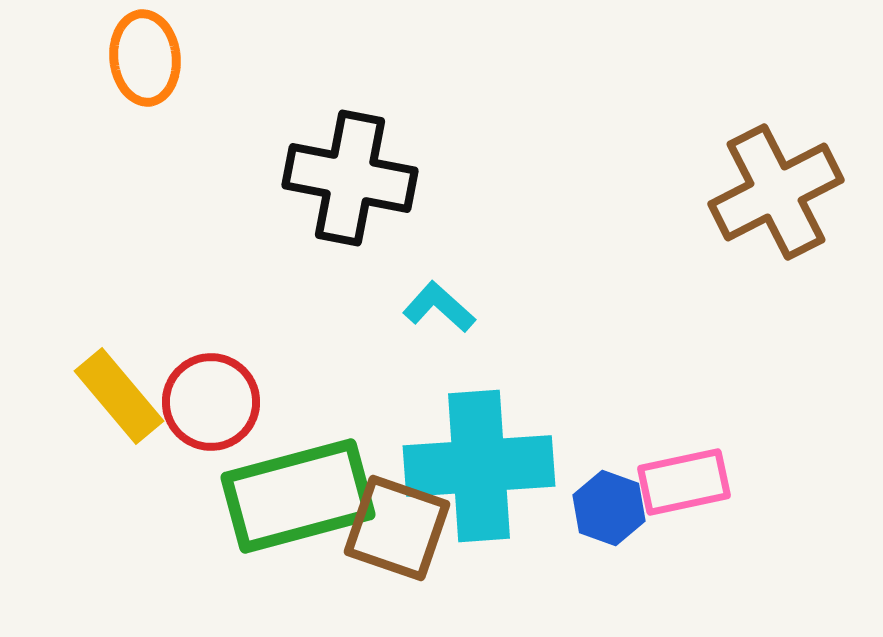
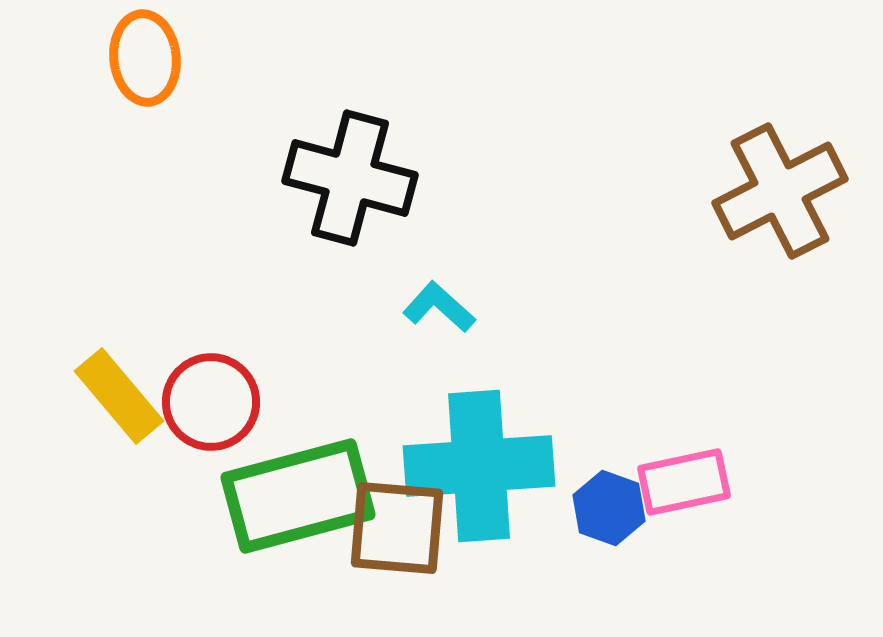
black cross: rotated 4 degrees clockwise
brown cross: moved 4 px right, 1 px up
brown square: rotated 14 degrees counterclockwise
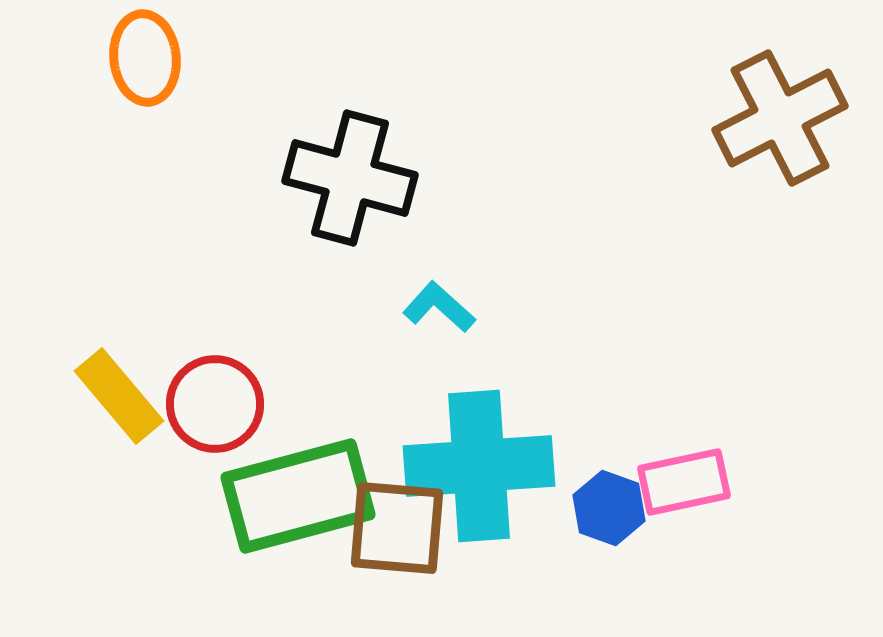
brown cross: moved 73 px up
red circle: moved 4 px right, 2 px down
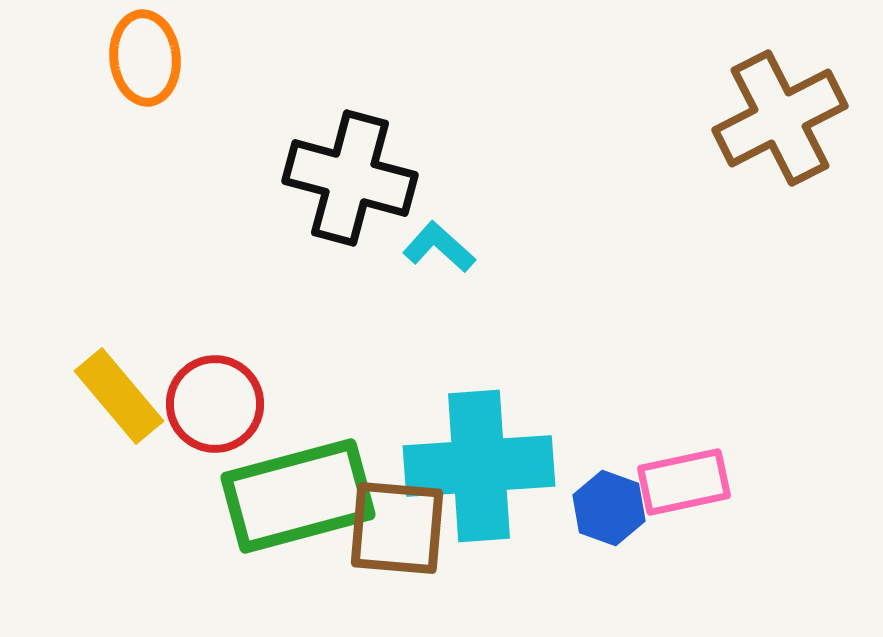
cyan L-shape: moved 60 px up
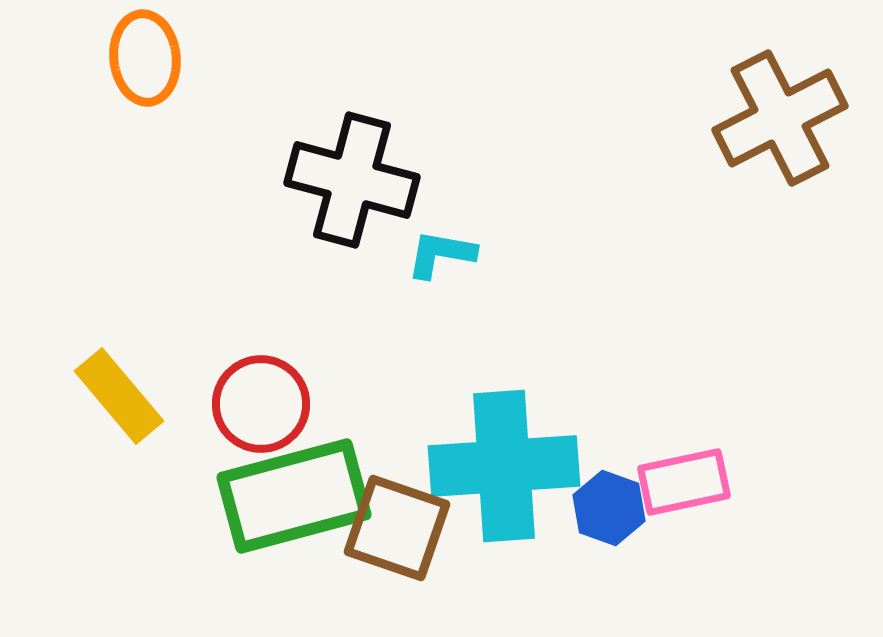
black cross: moved 2 px right, 2 px down
cyan L-shape: moved 2 px right, 7 px down; rotated 32 degrees counterclockwise
red circle: moved 46 px right
cyan cross: moved 25 px right
green rectangle: moved 4 px left
brown square: rotated 14 degrees clockwise
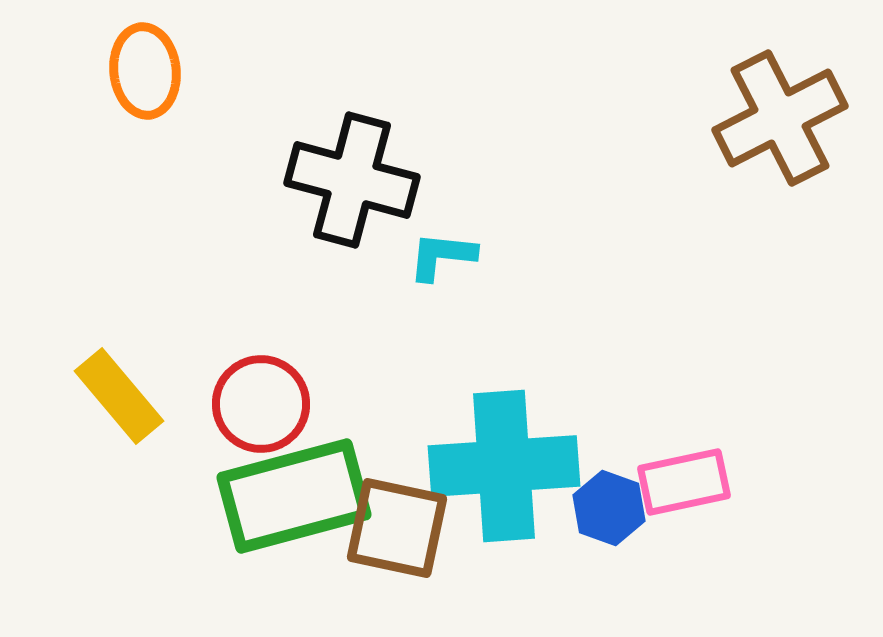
orange ellipse: moved 13 px down
cyan L-shape: moved 1 px right, 2 px down; rotated 4 degrees counterclockwise
brown square: rotated 7 degrees counterclockwise
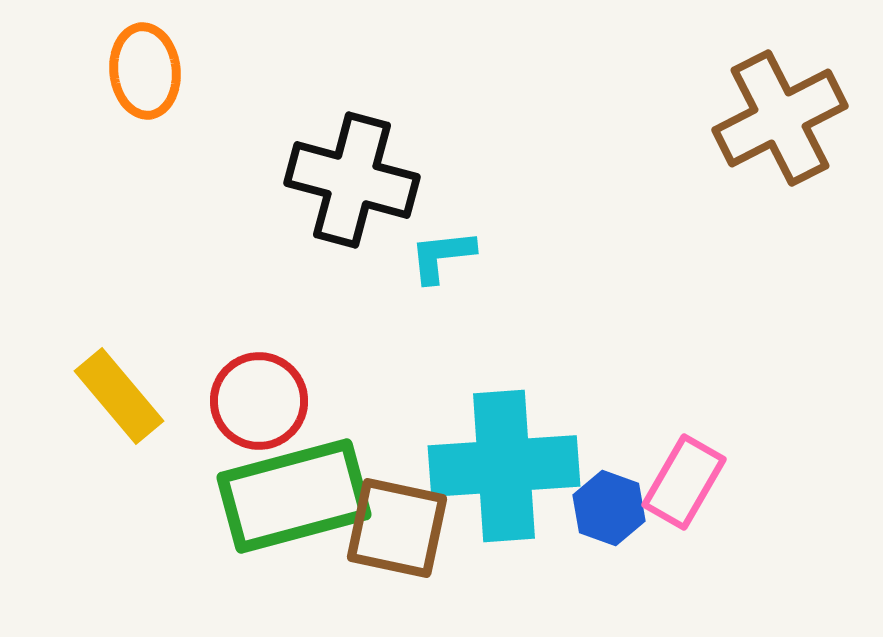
cyan L-shape: rotated 12 degrees counterclockwise
red circle: moved 2 px left, 3 px up
pink rectangle: rotated 48 degrees counterclockwise
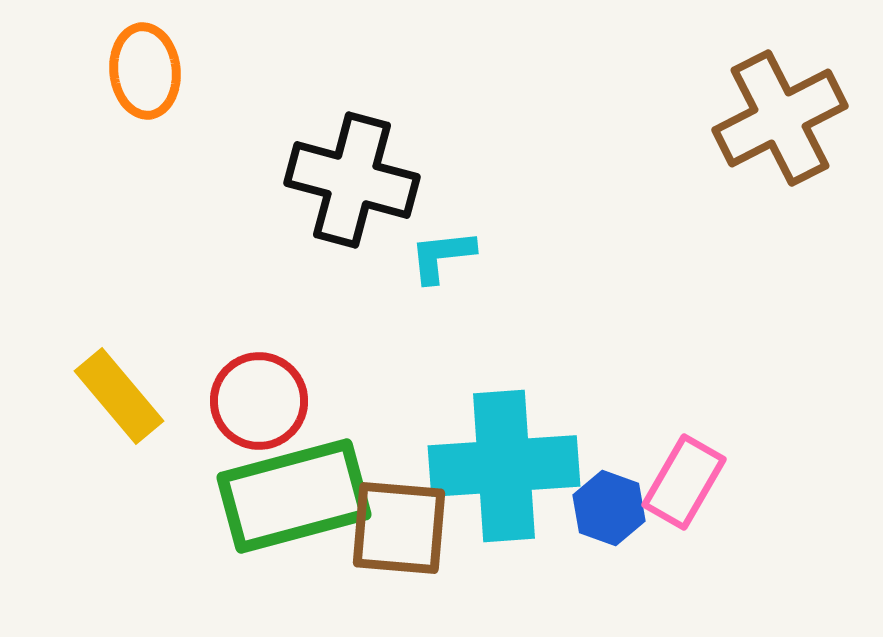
brown square: moved 2 px right; rotated 7 degrees counterclockwise
